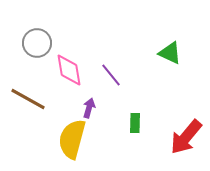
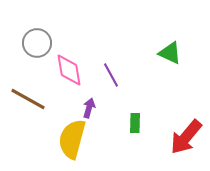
purple line: rotated 10 degrees clockwise
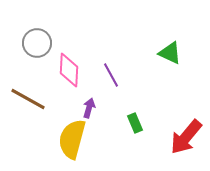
pink diamond: rotated 12 degrees clockwise
green rectangle: rotated 24 degrees counterclockwise
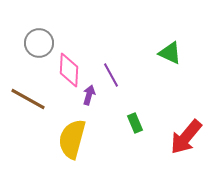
gray circle: moved 2 px right
purple arrow: moved 13 px up
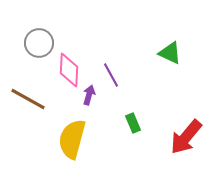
green rectangle: moved 2 px left
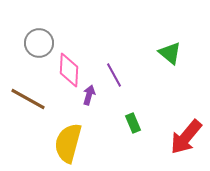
green triangle: rotated 15 degrees clockwise
purple line: moved 3 px right
yellow semicircle: moved 4 px left, 4 px down
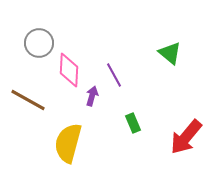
purple arrow: moved 3 px right, 1 px down
brown line: moved 1 px down
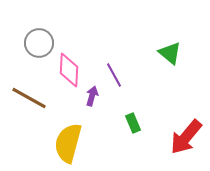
brown line: moved 1 px right, 2 px up
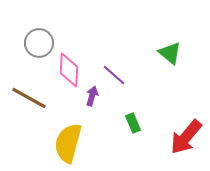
purple line: rotated 20 degrees counterclockwise
